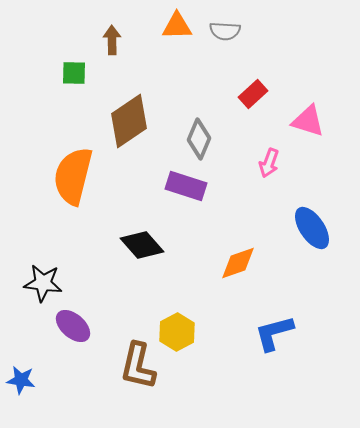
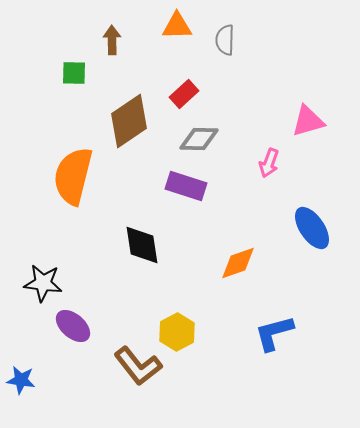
gray semicircle: moved 9 px down; rotated 88 degrees clockwise
red rectangle: moved 69 px left
pink triangle: rotated 33 degrees counterclockwise
gray diamond: rotated 69 degrees clockwise
black diamond: rotated 33 degrees clockwise
brown L-shape: rotated 51 degrees counterclockwise
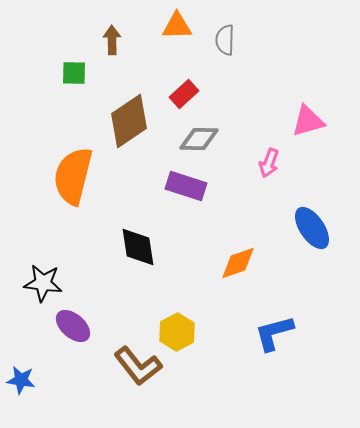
black diamond: moved 4 px left, 2 px down
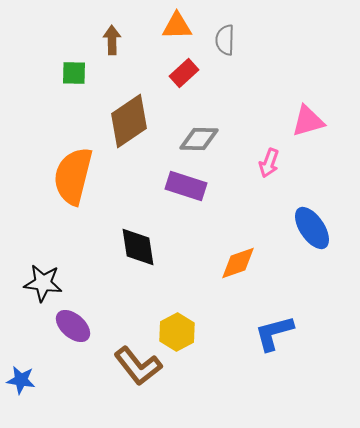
red rectangle: moved 21 px up
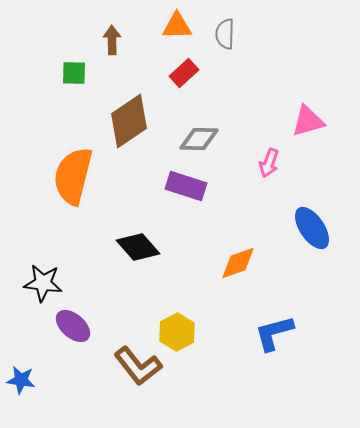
gray semicircle: moved 6 px up
black diamond: rotated 33 degrees counterclockwise
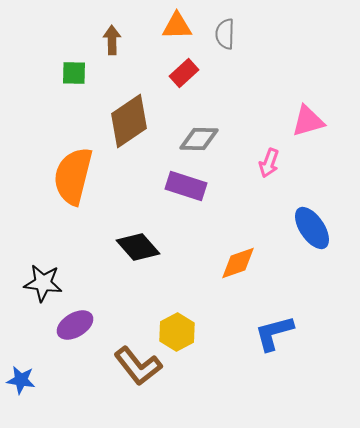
purple ellipse: moved 2 px right, 1 px up; rotated 72 degrees counterclockwise
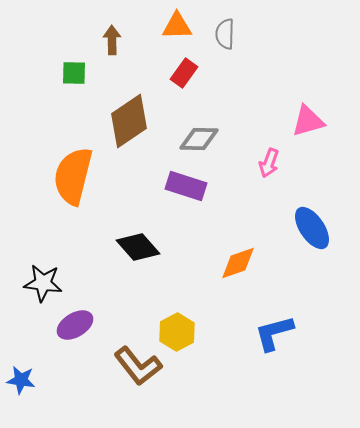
red rectangle: rotated 12 degrees counterclockwise
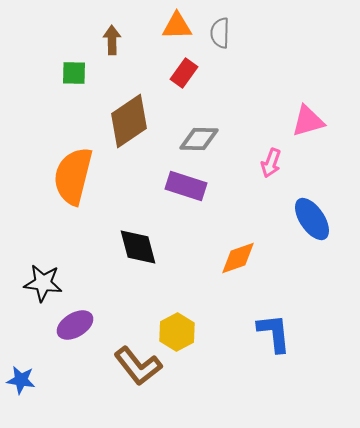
gray semicircle: moved 5 px left, 1 px up
pink arrow: moved 2 px right
blue ellipse: moved 9 px up
black diamond: rotated 27 degrees clockwise
orange diamond: moved 5 px up
blue L-shape: rotated 99 degrees clockwise
